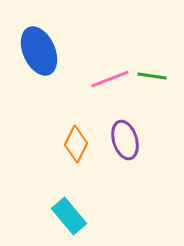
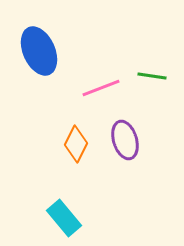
pink line: moved 9 px left, 9 px down
cyan rectangle: moved 5 px left, 2 px down
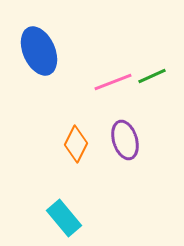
green line: rotated 32 degrees counterclockwise
pink line: moved 12 px right, 6 px up
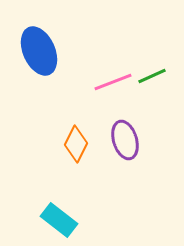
cyan rectangle: moved 5 px left, 2 px down; rotated 12 degrees counterclockwise
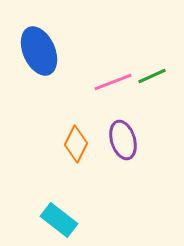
purple ellipse: moved 2 px left
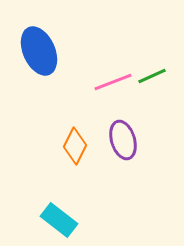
orange diamond: moved 1 px left, 2 px down
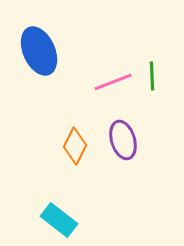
green line: rotated 68 degrees counterclockwise
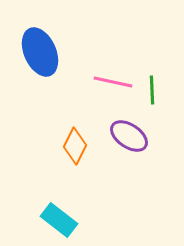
blue ellipse: moved 1 px right, 1 px down
green line: moved 14 px down
pink line: rotated 33 degrees clockwise
purple ellipse: moved 6 px right, 4 px up; rotated 39 degrees counterclockwise
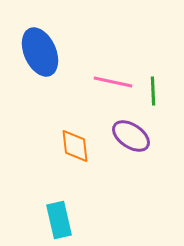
green line: moved 1 px right, 1 px down
purple ellipse: moved 2 px right
orange diamond: rotated 33 degrees counterclockwise
cyan rectangle: rotated 39 degrees clockwise
